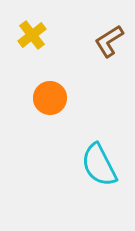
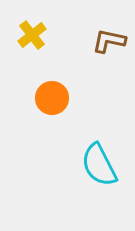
brown L-shape: rotated 44 degrees clockwise
orange circle: moved 2 px right
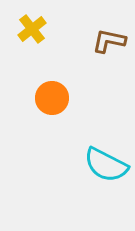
yellow cross: moved 6 px up
cyan semicircle: moved 7 px right; rotated 36 degrees counterclockwise
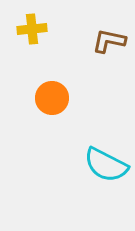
yellow cross: rotated 32 degrees clockwise
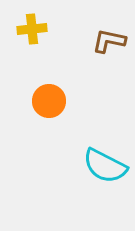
orange circle: moved 3 px left, 3 px down
cyan semicircle: moved 1 px left, 1 px down
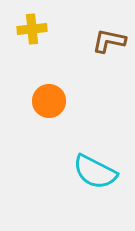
cyan semicircle: moved 10 px left, 6 px down
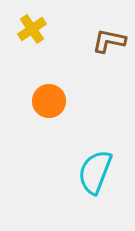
yellow cross: rotated 28 degrees counterclockwise
cyan semicircle: rotated 84 degrees clockwise
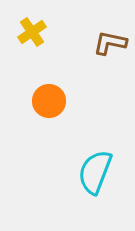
yellow cross: moved 3 px down
brown L-shape: moved 1 px right, 2 px down
